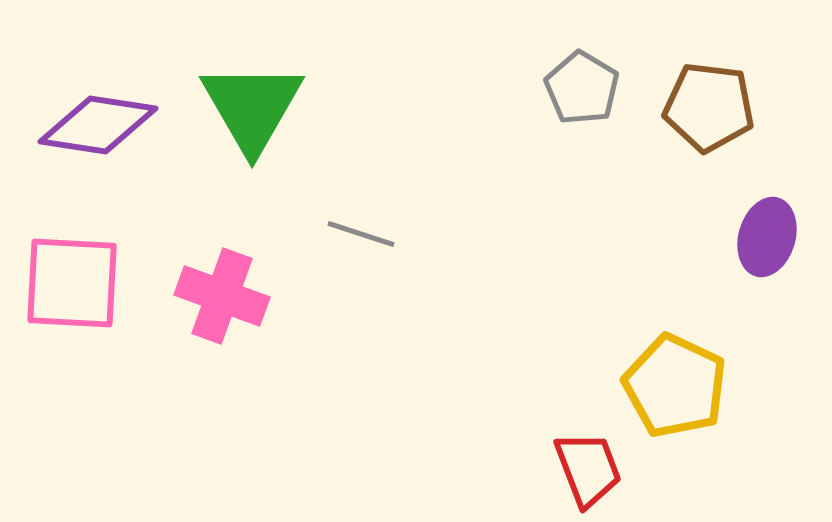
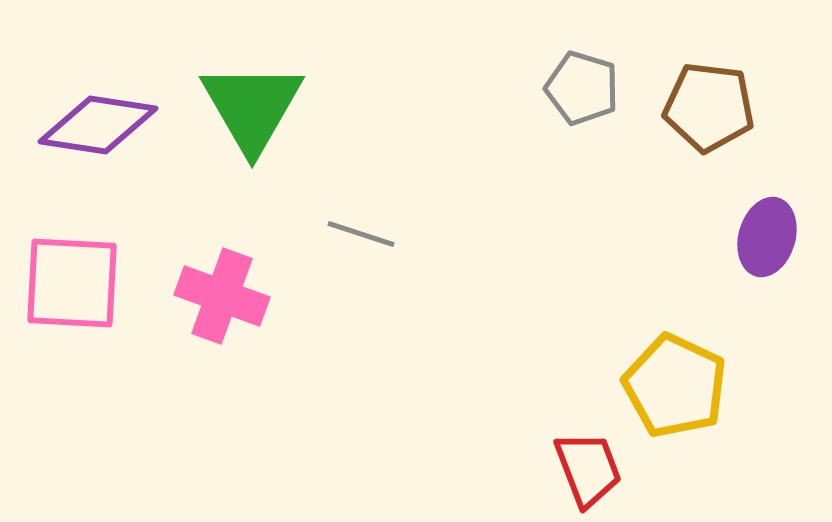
gray pentagon: rotated 14 degrees counterclockwise
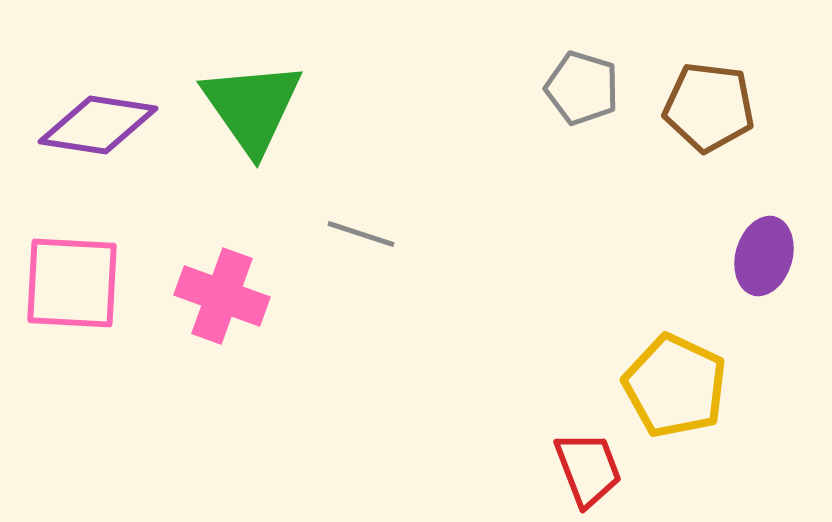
green triangle: rotated 5 degrees counterclockwise
purple ellipse: moved 3 px left, 19 px down
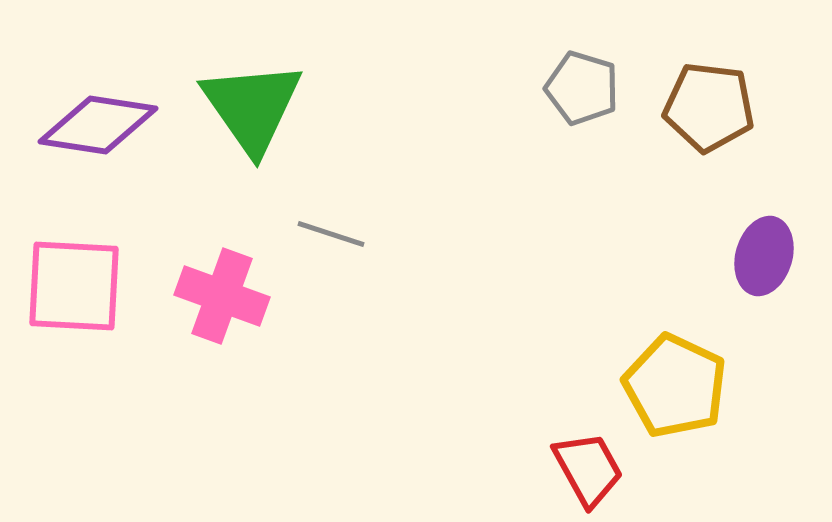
gray line: moved 30 px left
pink square: moved 2 px right, 3 px down
red trapezoid: rotated 8 degrees counterclockwise
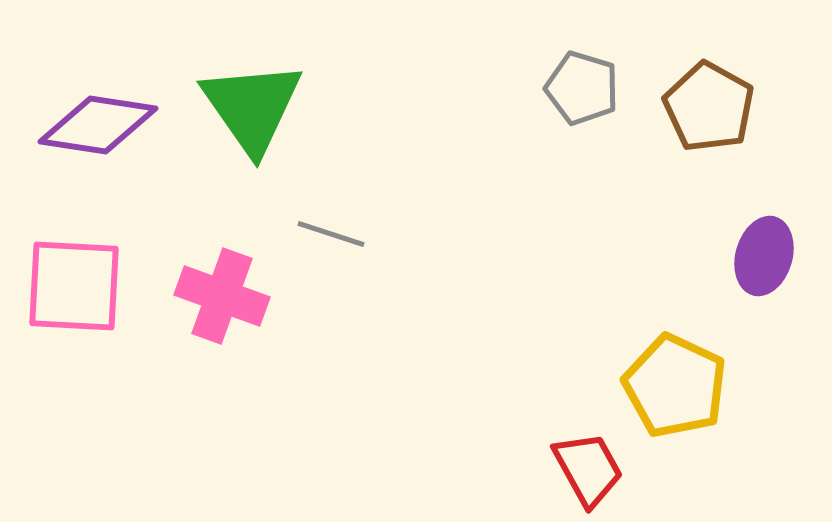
brown pentagon: rotated 22 degrees clockwise
